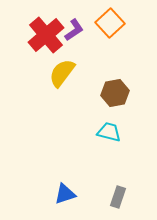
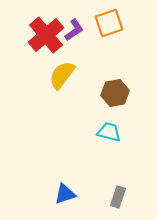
orange square: moved 1 px left; rotated 24 degrees clockwise
yellow semicircle: moved 2 px down
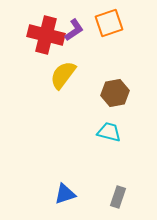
red cross: rotated 36 degrees counterclockwise
yellow semicircle: moved 1 px right
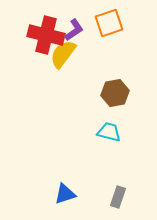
yellow semicircle: moved 21 px up
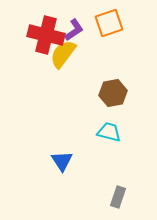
brown hexagon: moved 2 px left
blue triangle: moved 3 px left, 33 px up; rotated 45 degrees counterclockwise
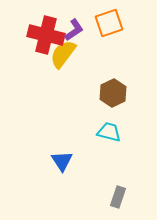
brown hexagon: rotated 16 degrees counterclockwise
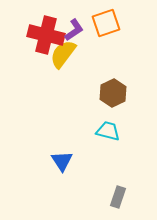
orange square: moved 3 px left
cyan trapezoid: moved 1 px left, 1 px up
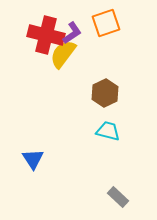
purple L-shape: moved 2 px left, 3 px down
brown hexagon: moved 8 px left
blue triangle: moved 29 px left, 2 px up
gray rectangle: rotated 65 degrees counterclockwise
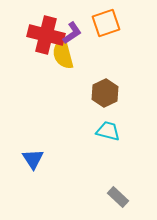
yellow semicircle: rotated 52 degrees counterclockwise
